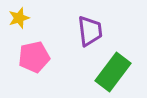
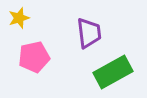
purple trapezoid: moved 1 px left, 2 px down
green rectangle: rotated 24 degrees clockwise
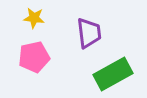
yellow star: moved 15 px right; rotated 25 degrees clockwise
green rectangle: moved 2 px down
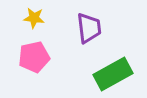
purple trapezoid: moved 5 px up
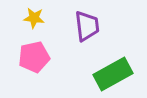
purple trapezoid: moved 2 px left, 2 px up
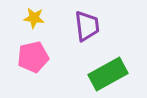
pink pentagon: moved 1 px left
green rectangle: moved 5 px left
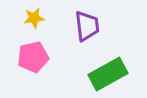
yellow star: rotated 15 degrees counterclockwise
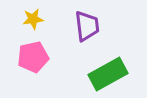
yellow star: moved 1 px left, 1 px down
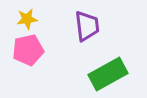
yellow star: moved 6 px left
pink pentagon: moved 5 px left, 7 px up
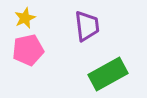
yellow star: moved 2 px left, 1 px up; rotated 15 degrees counterclockwise
